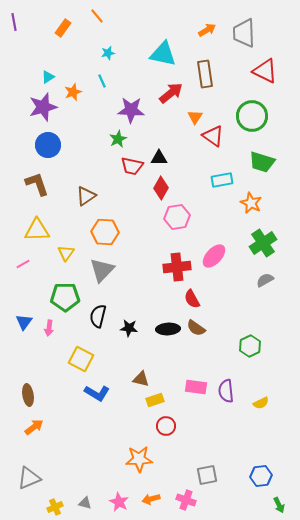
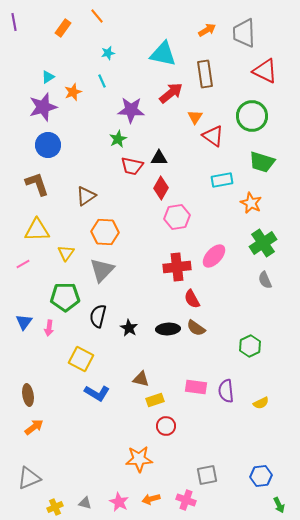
gray semicircle at (265, 280): rotated 84 degrees counterclockwise
black star at (129, 328): rotated 24 degrees clockwise
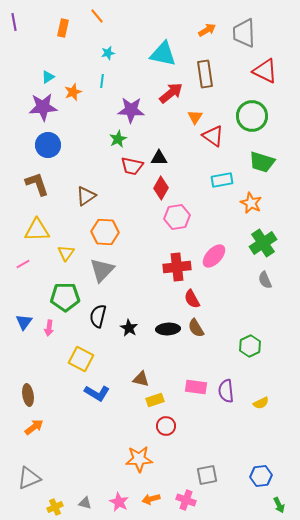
orange rectangle at (63, 28): rotated 24 degrees counterclockwise
cyan line at (102, 81): rotated 32 degrees clockwise
purple star at (43, 107): rotated 12 degrees clockwise
brown semicircle at (196, 328): rotated 24 degrees clockwise
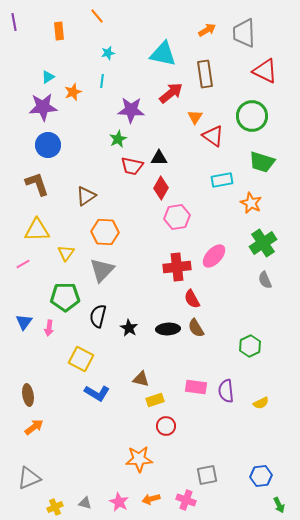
orange rectangle at (63, 28): moved 4 px left, 3 px down; rotated 18 degrees counterclockwise
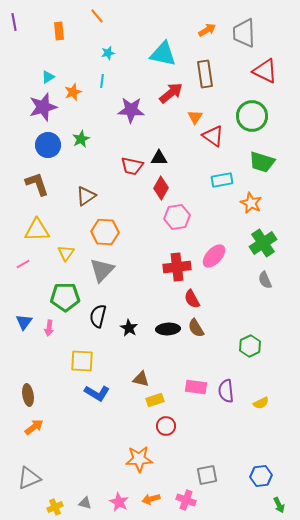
purple star at (43, 107): rotated 12 degrees counterclockwise
green star at (118, 139): moved 37 px left
yellow square at (81, 359): moved 1 px right, 2 px down; rotated 25 degrees counterclockwise
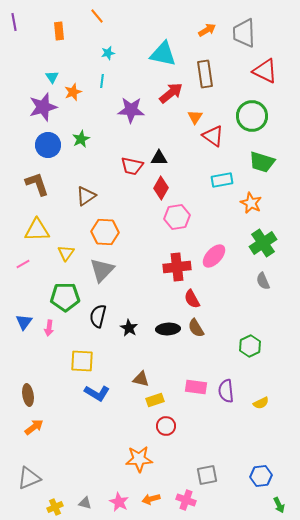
cyan triangle at (48, 77): moved 4 px right; rotated 32 degrees counterclockwise
gray semicircle at (265, 280): moved 2 px left, 1 px down
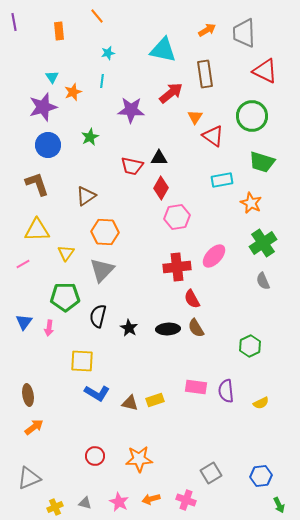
cyan triangle at (163, 54): moved 4 px up
green star at (81, 139): moved 9 px right, 2 px up
brown triangle at (141, 379): moved 11 px left, 24 px down
red circle at (166, 426): moved 71 px left, 30 px down
gray square at (207, 475): moved 4 px right, 2 px up; rotated 20 degrees counterclockwise
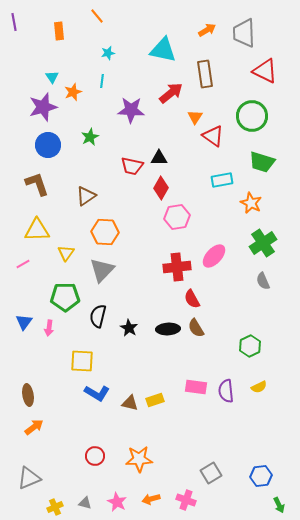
yellow semicircle at (261, 403): moved 2 px left, 16 px up
pink star at (119, 502): moved 2 px left
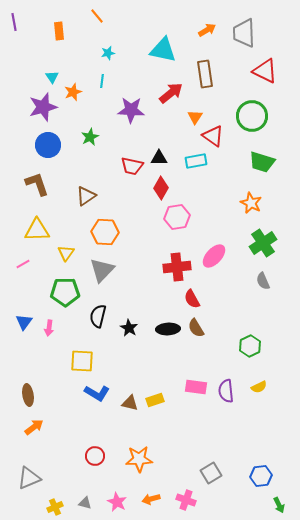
cyan rectangle at (222, 180): moved 26 px left, 19 px up
green pentagon at (65, 297): moved 5 px up
